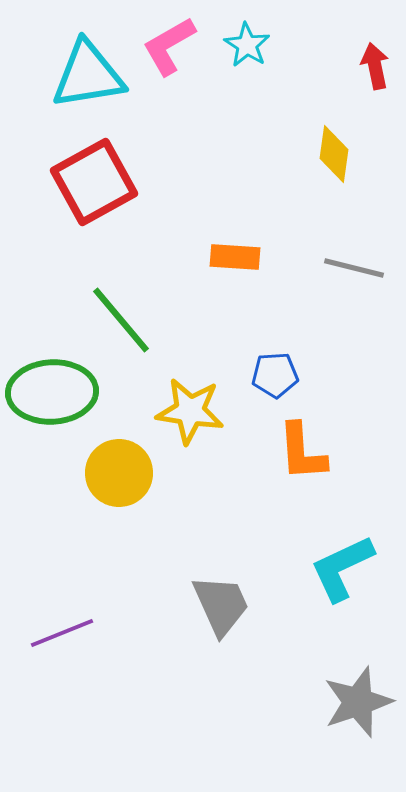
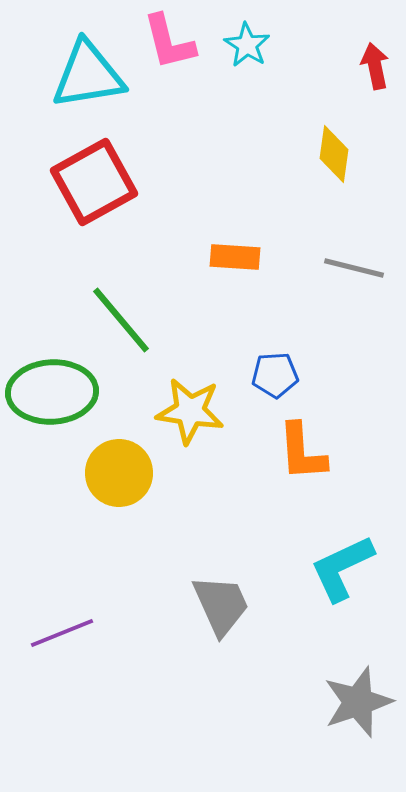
pink L-shape: moved 4 px up; rotated 74 degrees counterclockwise
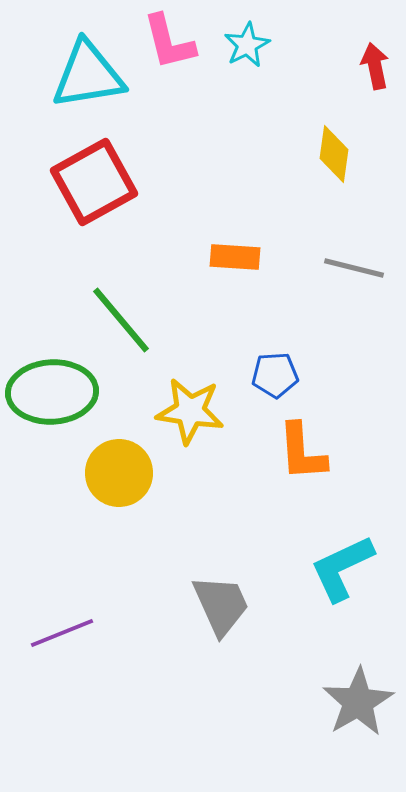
cyan star: rotated 12 degrees clockwise
gray star: rotated 12 degrees counterclockwise
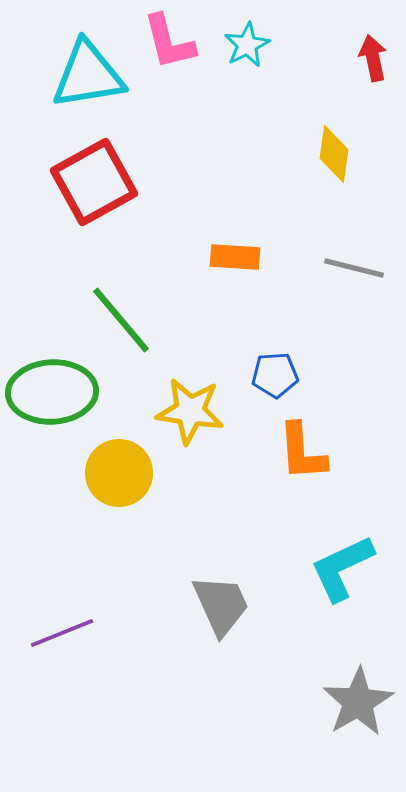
red arrow: moved 2 px left, 8 px up
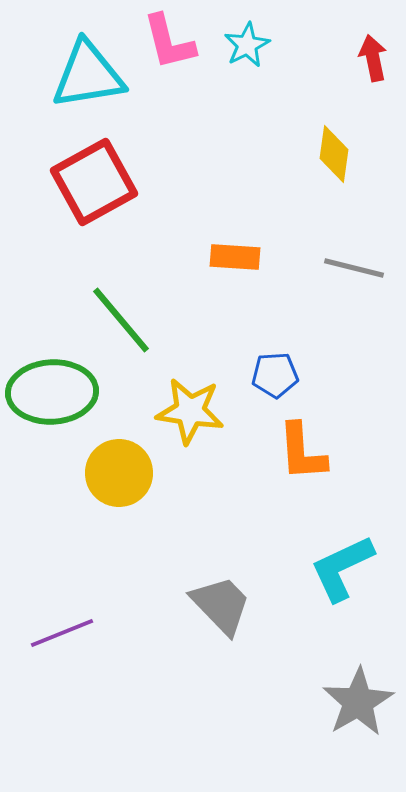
gray trapezoid: rotated 20 degrees counterclockwise
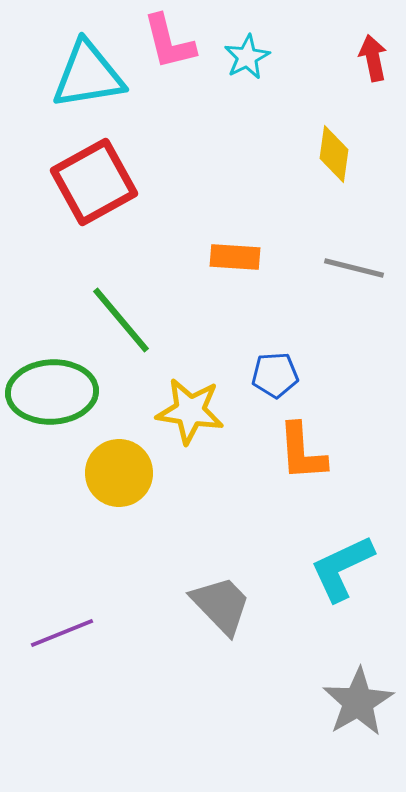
cyan star: moved 12 px down
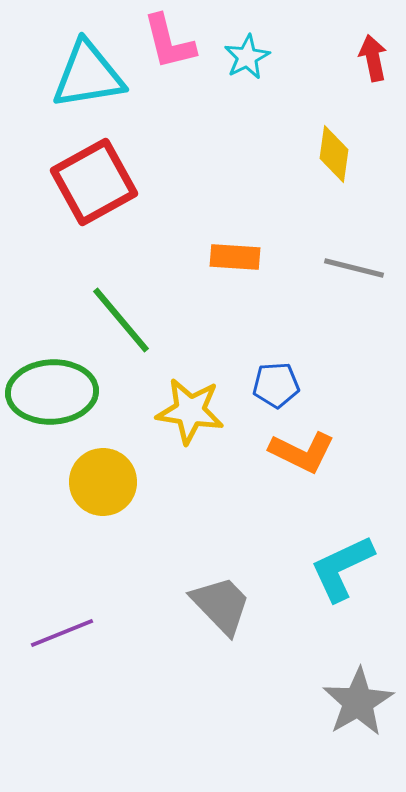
blue pentagon: moved 1 px right, 10 px down
orange L-shape: rotated 60 degrees counterclockwise
yellow circle: moved 16 px left, 9 px down
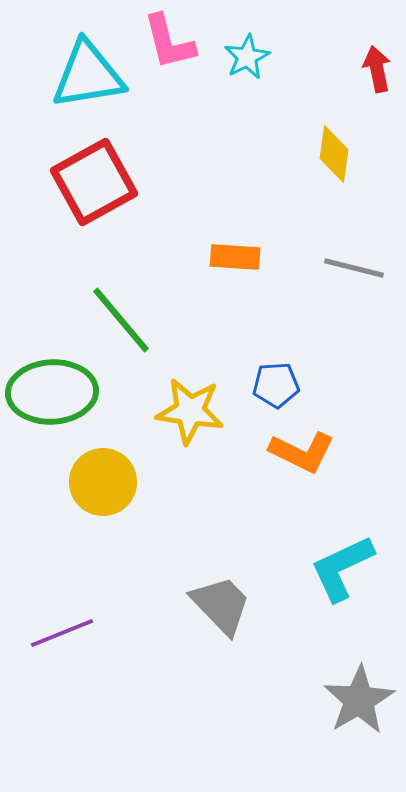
red arrow: moved 4 px right, 11 px down
gray star: moved 1 px right, 2 px up
